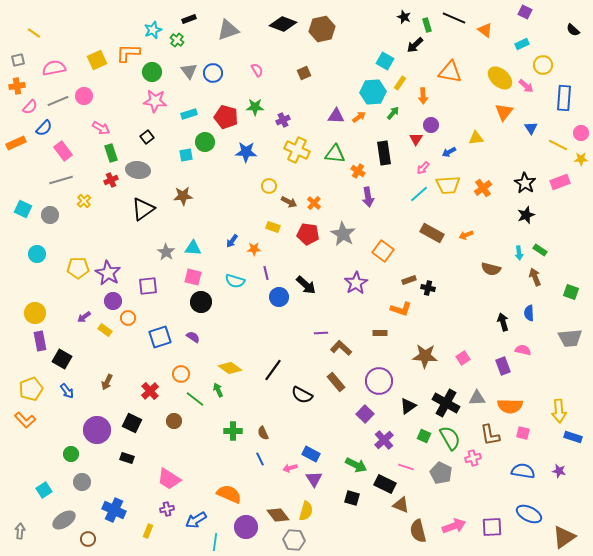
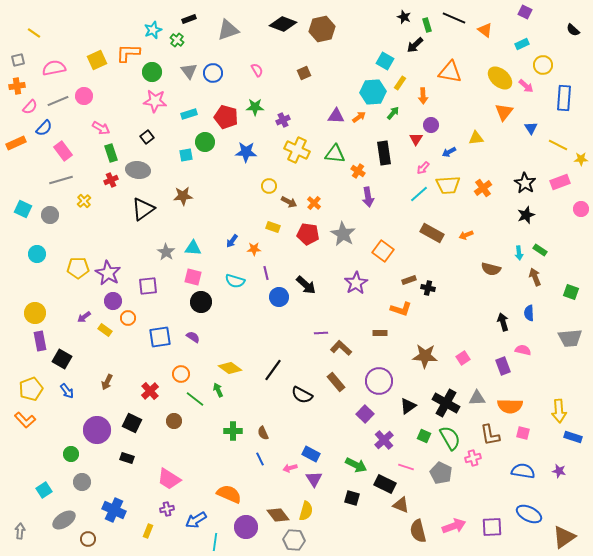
pink circle at (581, 133): moved 76 px down
blue square at (160, 337): rotated 10 degrees clockwise
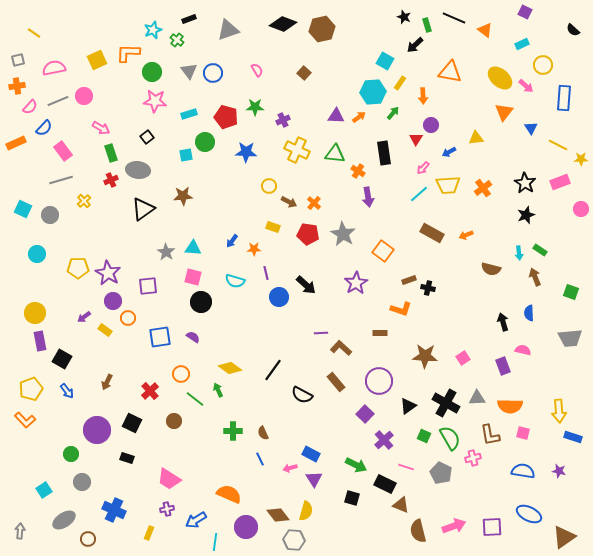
brown square at (304, 73): rotated 24 degrees counterclockwise
yellow rectangle at (148, 531): moved 1 px right, 2 px down
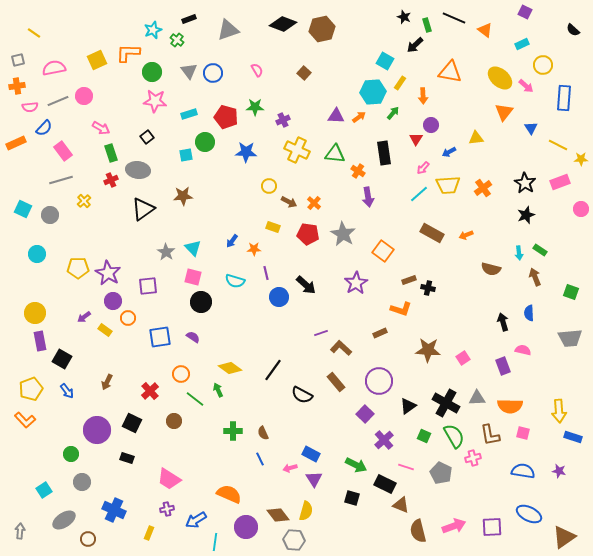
pink semicircle at (30, 107): rotated 42 degrees clockwise
cyan triangle at (193, 248): rotated 42 degrees clockwise
purple line at (321, 333): rotated 16 degrees counterclockwise
brown rectangle at (380, 333): rotated 24 degrees counterclockwise
brown star at (425, 356): moved 3 px right, 6 px up
green semicircle at (450, 438): moved 4 px right, 2 px up
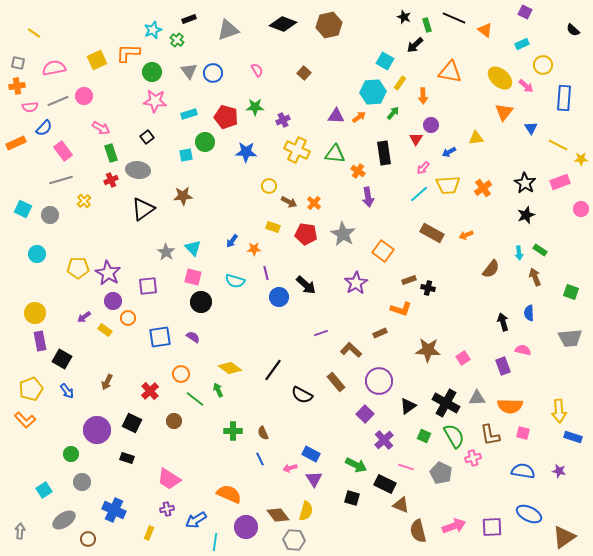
brown hexagon at (322, 29): moved 7 px right, 4 px up
gray square at (18, 60): moved 3 px down; rotated 24 degrees clockwise
red pentagon at (308, 234): moved 2 px left
brown semicircle at (491, 269): rotated 66 degrees counterclockwise
brown L-shape at (341, 348): moved 10 px right, 2 px down
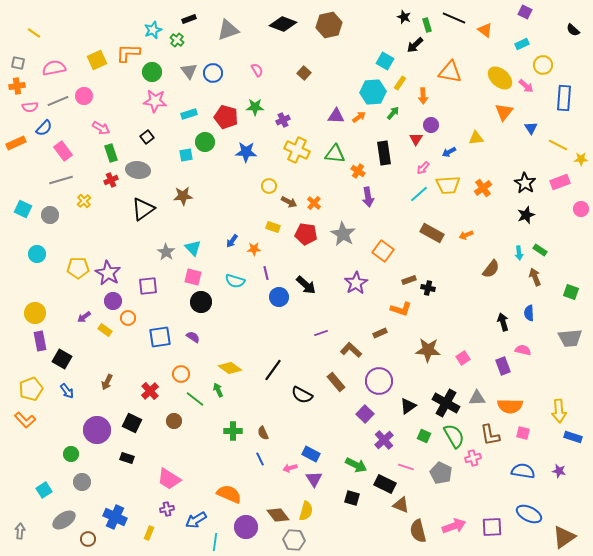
blue cross at (114, 510): moved 1 px right, 7 px down
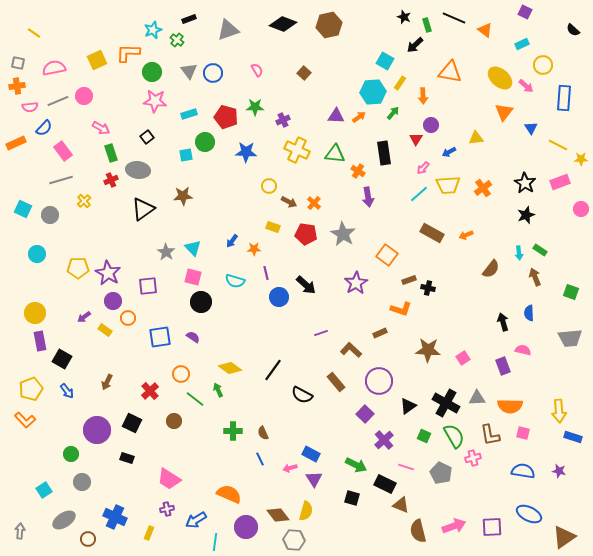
orange square at (383, 251): moved 4 px right, 4 px down
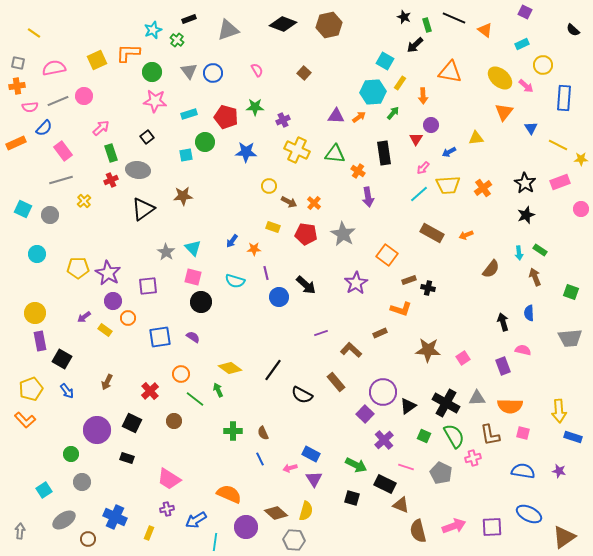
pink arrow at (101, 128): rotated 72 degrees counterclockwise
purple circle at (379, 381): moved 4 px right, 11 px down
brown diamond at (278, 515): moved 2 px left, 2 px up; rotated 10 degrees counterclockwise
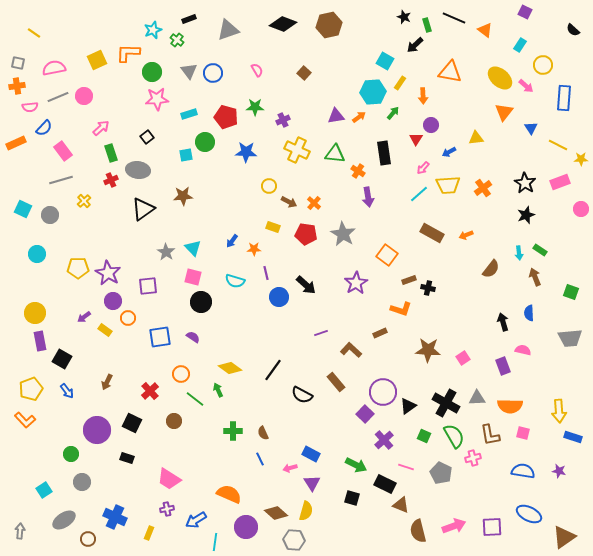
cyan rectangle at (522, 44): moved 2 px left, 1 px down; rotated 32 degrees counterclockwise
gray line at (58, 101): moved 4 px up
pink star at (155, 101): moved 2 px right, 2 px up; rotated 10 degrees counterclockwise
purple triangle at (336, 116): rotated 12 degrees counterclockwise
purple triangle at (314, 479): moved 2 px left, 4 px down
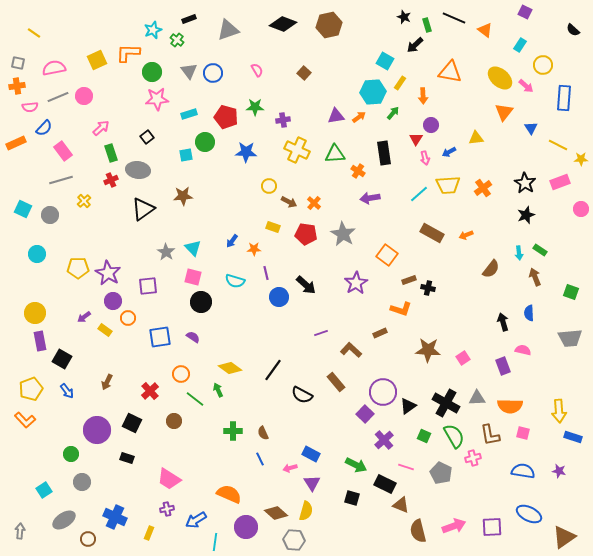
purple cross at (283, 120): rotated 16 degrees clockwise
green triangle at (335, 154): rotated 10 degrees counterclockwise
pink arrow at (423, 168): moved 2 px right, 10 px up; rotated 56 degrees counterclockwise
purple arrow at (368, 197): moved 2 px right, 1 px down; rotated 90 degrees clockwise
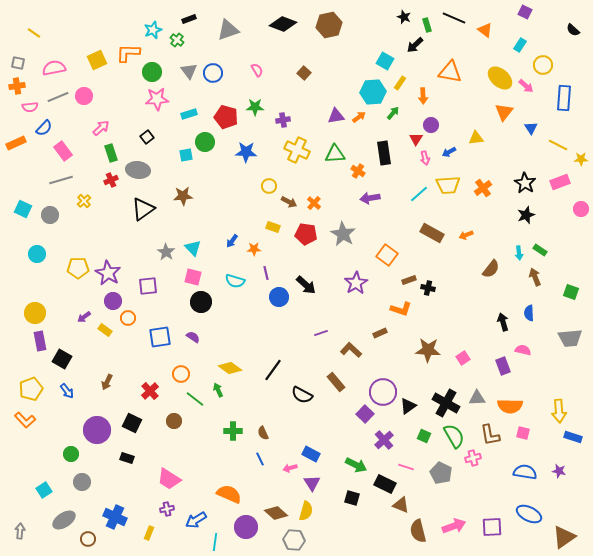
blue semicircle at (523, 471): moved 2 px right, 1 px down
